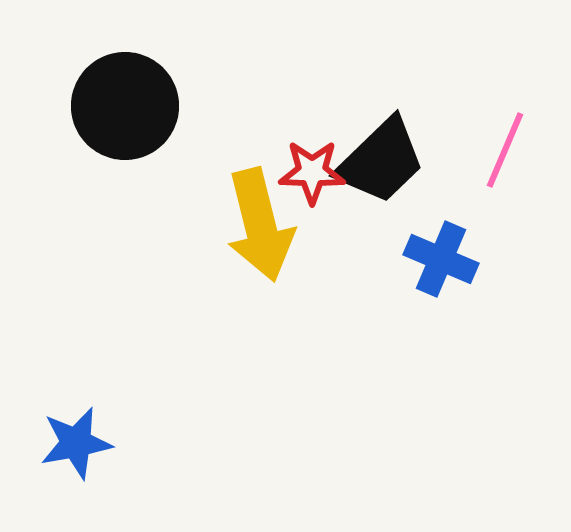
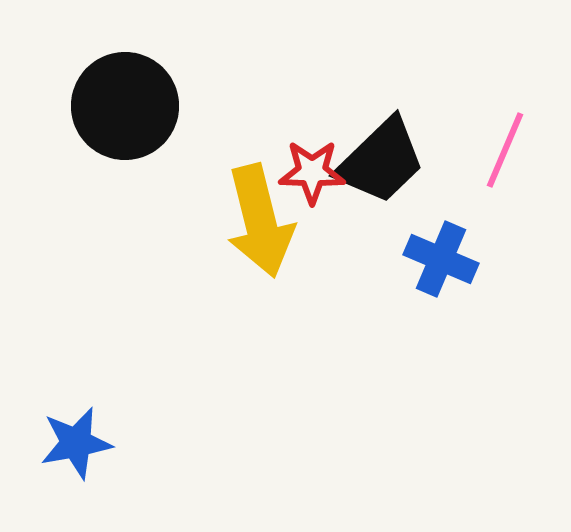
yellow arrow: moved 4 px up
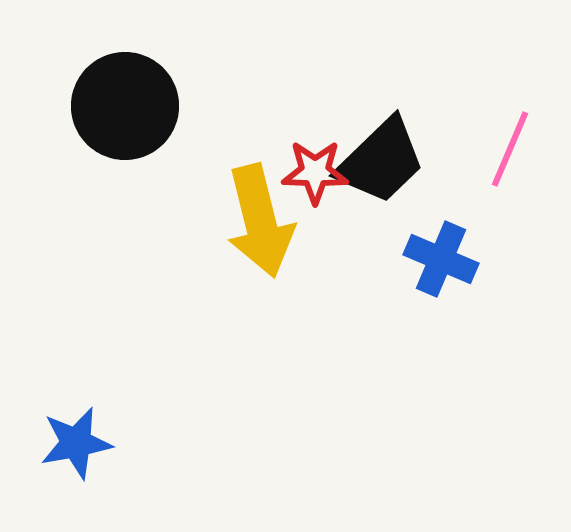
pink line: moved 5 px right, 1 px up
red star: moved 3 px right
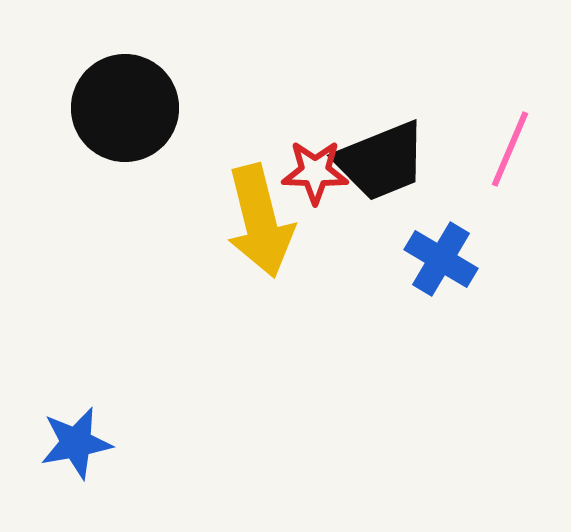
black circle: moved 2 px down
black trapezoid: rotated 22 degrees clockwise
blue cross: rotated 8 degrees clockwise
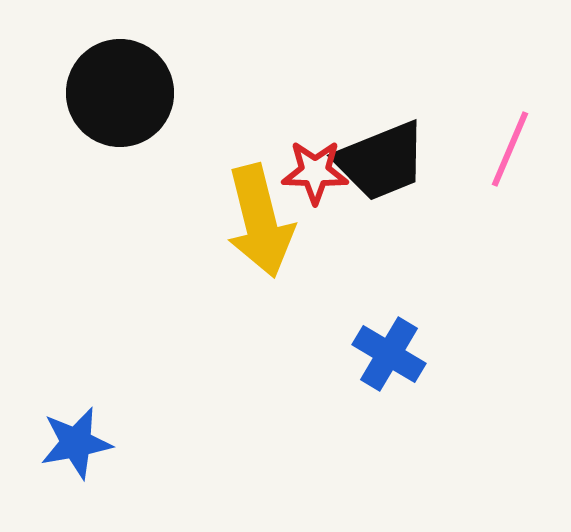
black circle: moved 5 px left, 15 px up
blue cross: moved 52 px left, 95 px down
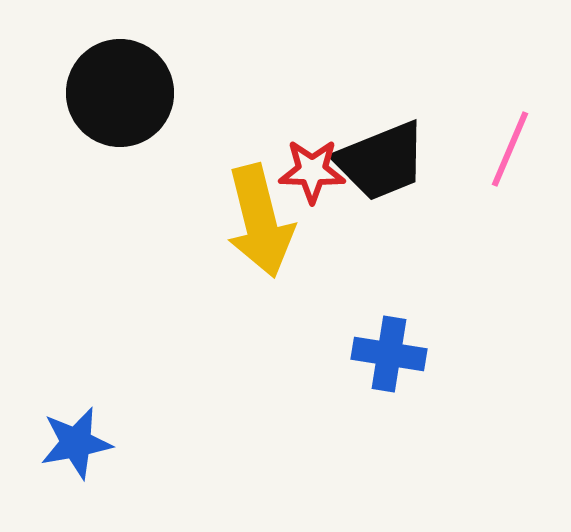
red star: moved 3 px left, 1 px up
blue cross: rotated 22 degrees counterclockwise
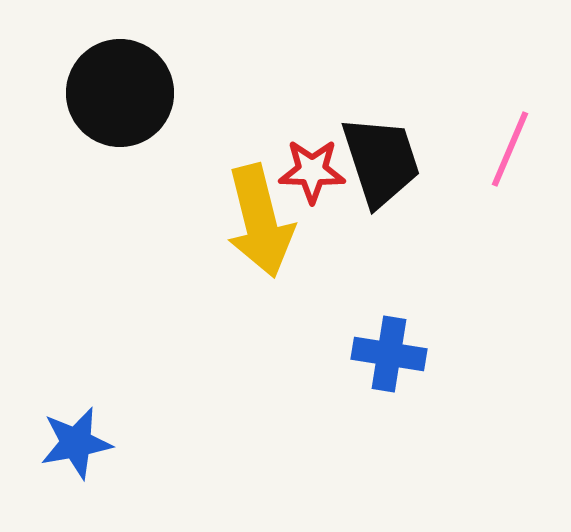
black trapezoid: rotated 86 degrees counterclockwise
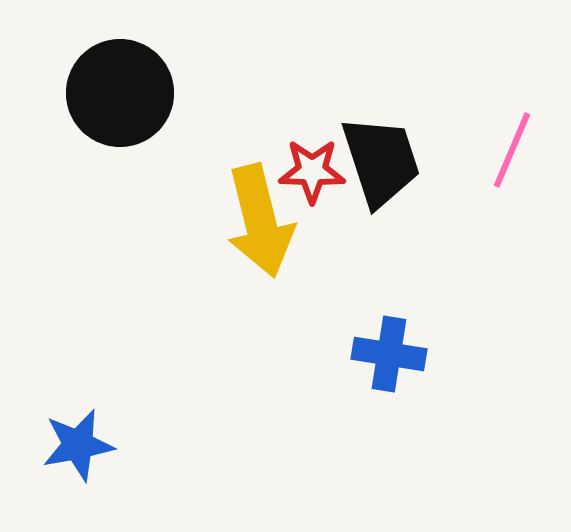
pink line: moved 2 px right, 1 px down
blue star: moved 2 px right, 2 px down
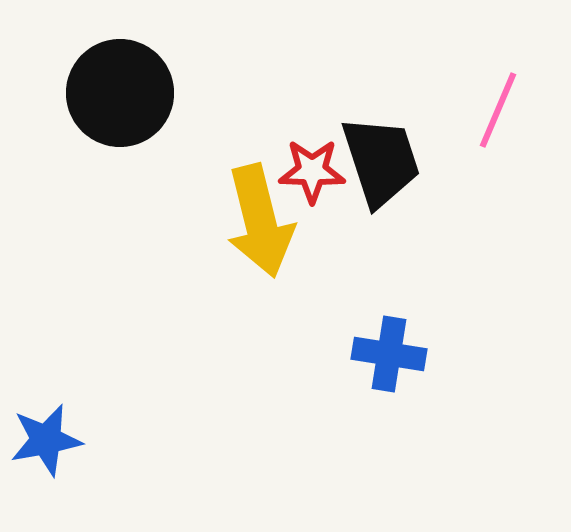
pink line: moved 14 px left, 40 px up
blue star: moved 32 px left, 5 px up
